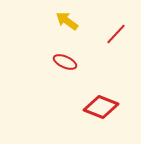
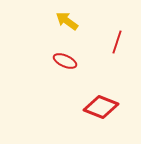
red line: moved 1 px right, 8 px down; rotated 25 degrees counterclockwise
red ellipse: moved 1 px up
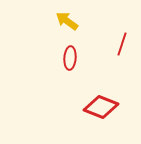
red line: moved 5 px right, 2 px down
red ellipse: moved 5 px right, 3 px up; rotated 70 degrees clockwise
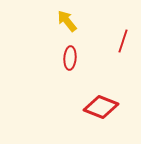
yellow arrow: rotated 15 degrees clockwise
red line: moved 1 px right, 3 px up
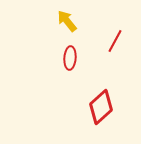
red line: moved 8 px left; rotated 10 degrees clockwise
red diamond: rotated 64 degrees counterclockwise
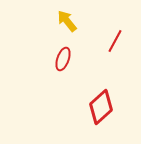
red ellipse: moved 7 px left, 1 px down; rotated 15 degrees clockwise
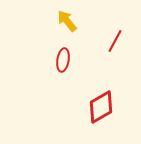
red ellipse: moved 1 px down; rotated 10 degrees counterclockwise
red diamond: rotated 12 degrees clockwise
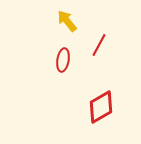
red line: moved 16 px left, 4 px down
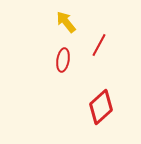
yellow arrow: moved 1 px left, 1 px down
red diamond: rotated 12 degrees counterclockwise
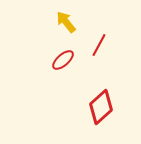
red ellipse: rotated 40 degrees clockwise
